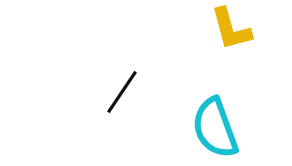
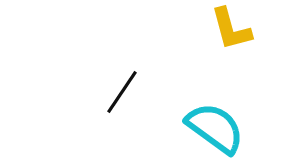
cyan semicircle: rotated 146 degrees clockwise
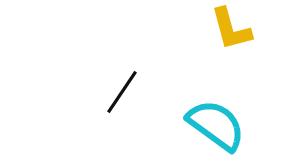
cyan semicircle: moved 1 px right, 3 px up
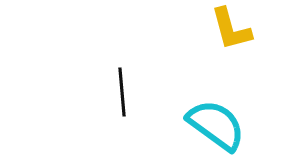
black line: rotated 39 degrees counterclockwise
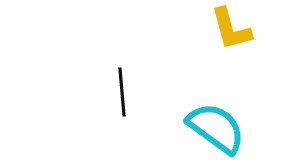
cyan semicircle: moved 3 px down
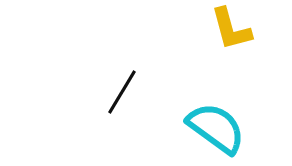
black line: rotated 36 degrees clockwise
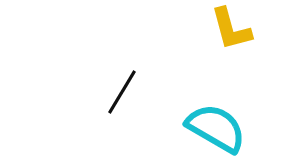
cyan semicircle: rotated 6 degrees counterclockwise
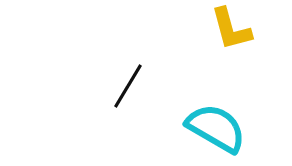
black line: moved 6 px right, 6 px up
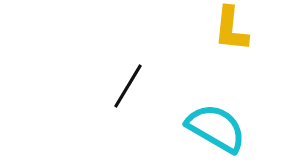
yellow L-shape: rotated 21 degrees clockwise
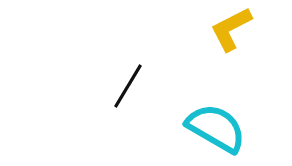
yellow L-shape: rotated 57 degrees clockwise
